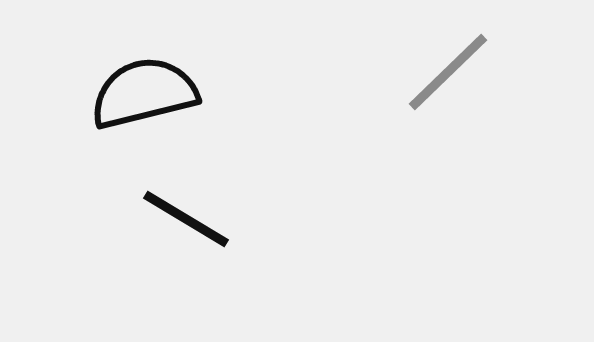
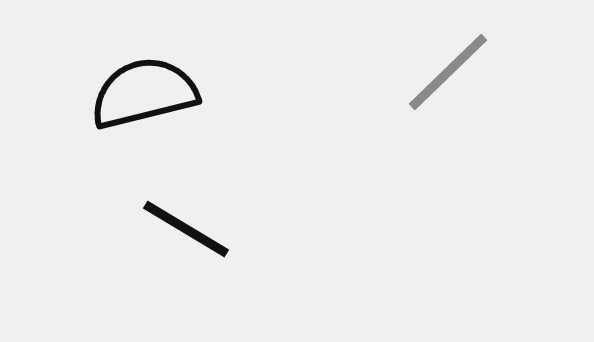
black line: moved 10 px down
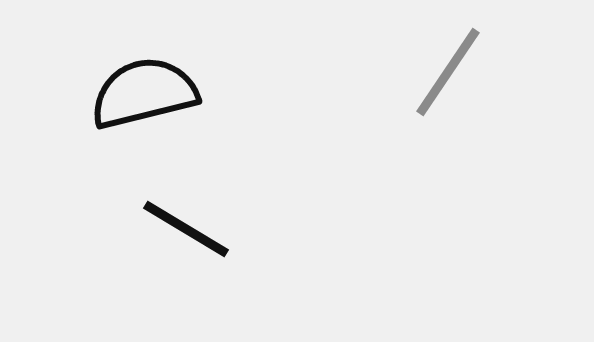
gray line: rotated 12 degrees counterclockwise
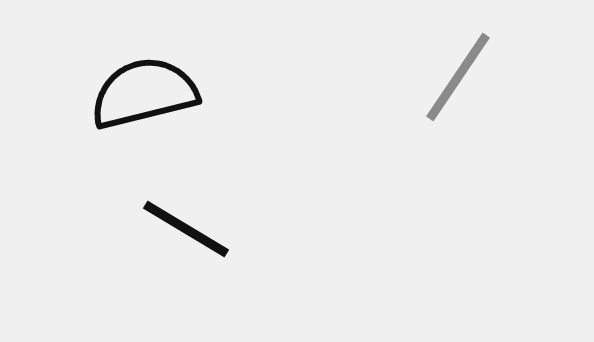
gray line: moved 10 px right, 5 px down
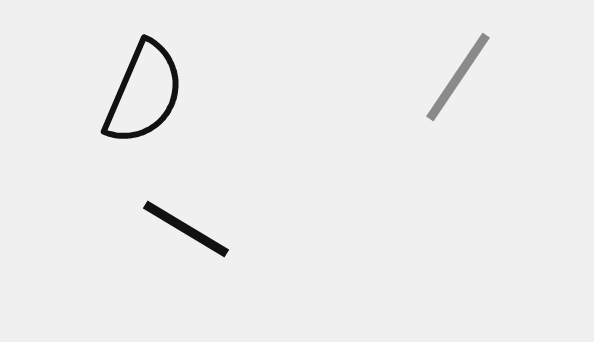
black semicircle: rotated 127 degrees clockwise
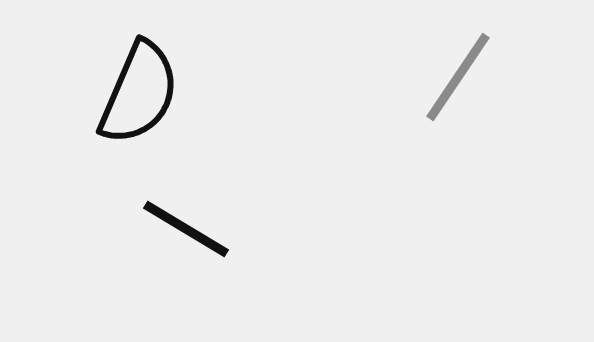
black semicircle: moved 5 px left
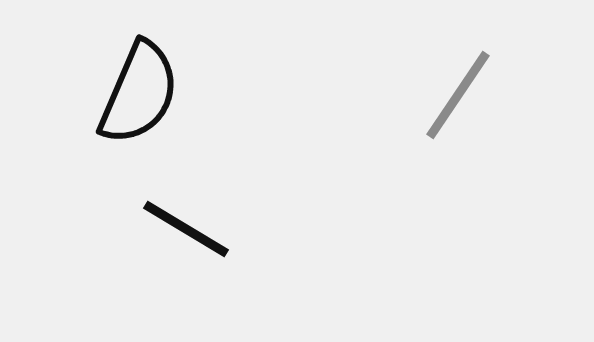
gray line: moved 18 px down
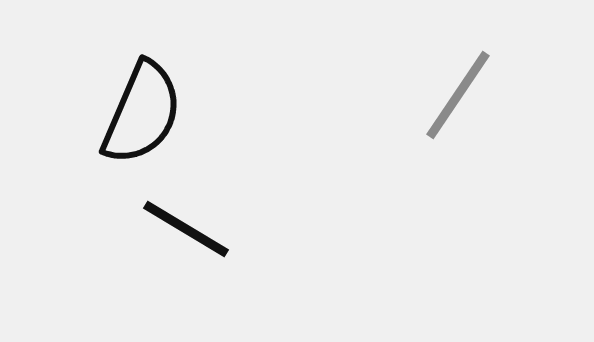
black semicircle: moved 3 px right, 20 px down
